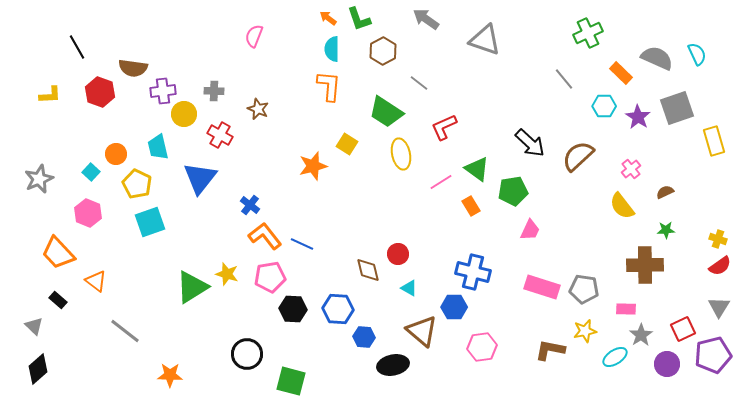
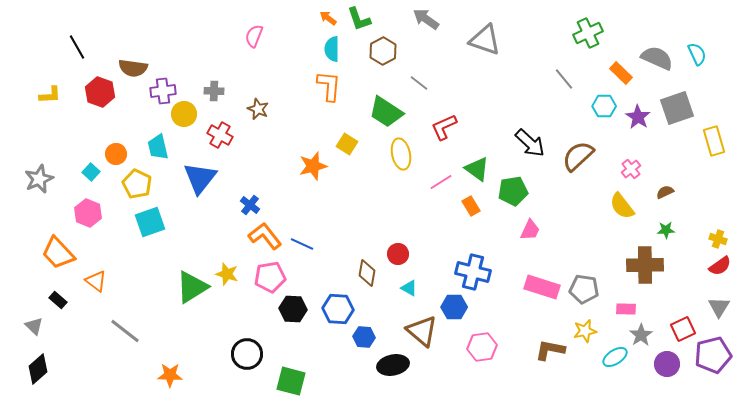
brown diamond at (368, 270): moved 1 px left, 3 px down; rotated 24 degrees clockwise
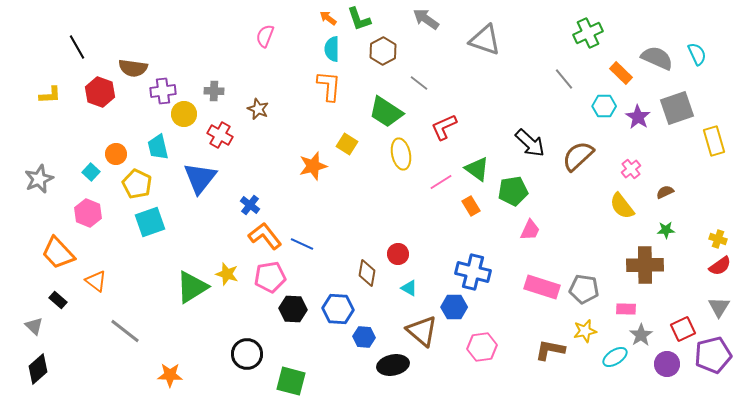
pink semicircle at (254, 36): moved 11 px right
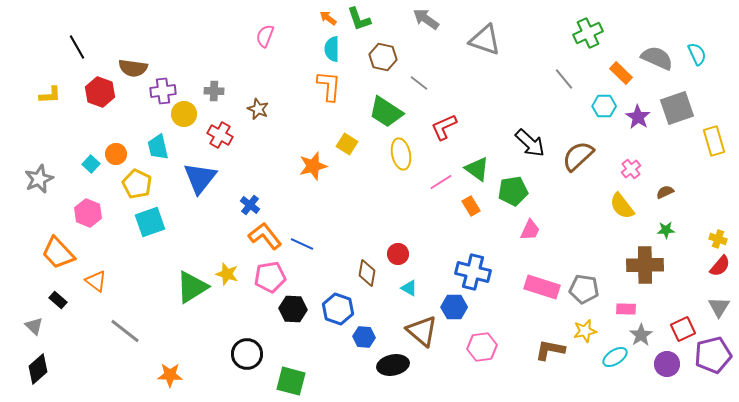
brown hexagon at (383, 51): moved 6 px down; rotated 20 degrees counterclockwise
cyan square at (91, 172): moved 8 px up
red semicircle at (720, 266): rotated 15 degrees counterclockwise
blue hexagon at (338, 309): rotated 16 degrees clockwise
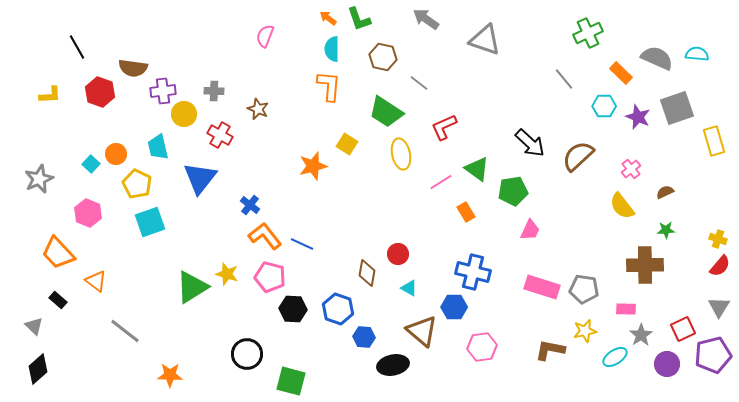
cyan semicircle at (697, 54): rotated 60 degrees counterclockwise
purple star at (638, 117): rotated 10 degrees counterclockwise
orange rectangle at (471, 206): moved 5 px left, 6 px down
pink pentagon at (270, 277): rotated 24 degrees clockwise
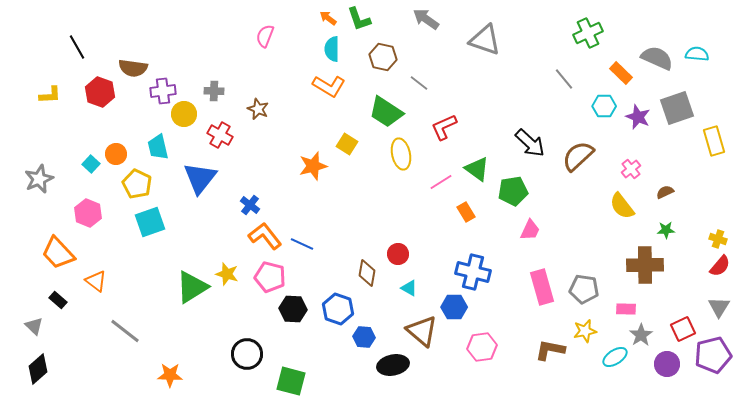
orange L-shape at (329, 86): rotated 116 degrees clockwise
pink rectangle at (542, 287): rotated 56 degrees clockwise
